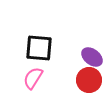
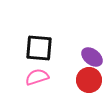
pink semicircle: moved 4 px right, 1 px up; rotated 40 degrees clockwise
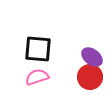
black square: moved 1 px left, 1 px down
red circle: moved 1 px right, 3 px up
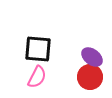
pink semicircle: rotated 135 degrees clockwise
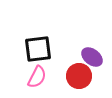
black square: rotated 12 degrees counterclockwise
red circle: moved 11 px left, 1 px up
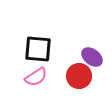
black square: rotated 12 degrees clockwise
pink semicircle: moved 1 px left; rotated 30 degrees clockwise
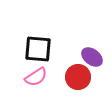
red circle: moved 1 px left, 1 px down
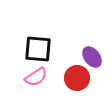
purple ellipse: rotated 15 degrees clockwise
red circle: moved 1 px left, 1 px down
